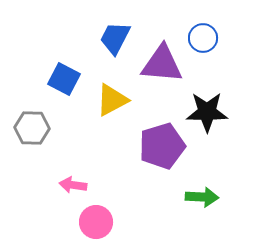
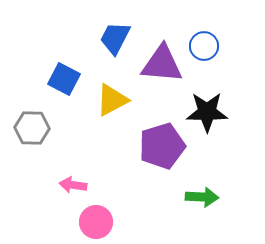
blue circle: moved 1 px right, 8 px down
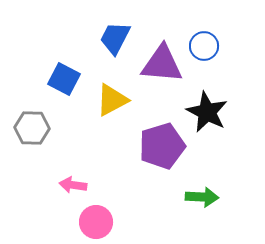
black star: rotated 27 degrees clockwise
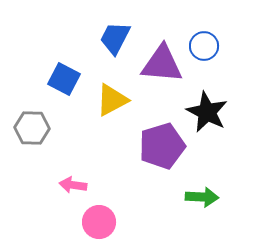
pink circle: moved 3 px right
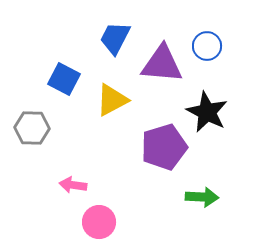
blue circle: moved 3 px right
purple pentagon: moved 2 px right, 1 px down
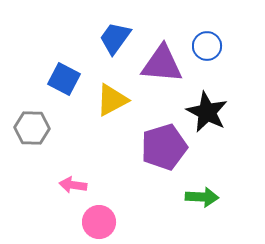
blue trapezoid: rotated 9 degrees clockwise
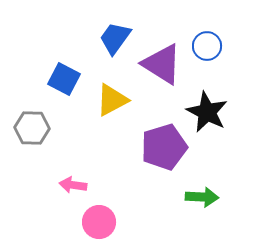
purple triangle: rotated 27 degrees clockwise
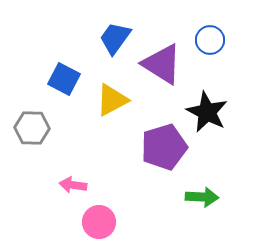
blue circle: moved 3 px right, 6 px up
